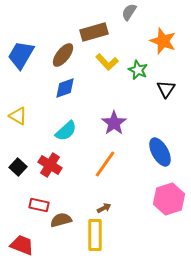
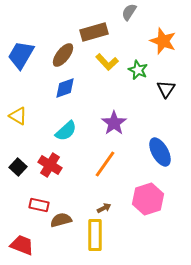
pink hexagon: moved 21 px left
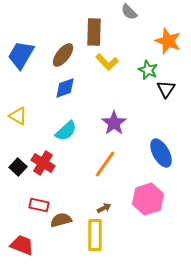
gray semicircle: rotated 78 degrees counterclockwise
brown rectangle: rotated 72 degrees counterclockwise
orange star: moved 5 px right
green star: moved 10 px right
blue ellipse: moved 1 px right, 1 px down
red cross: moved 7 px left, 2 px up
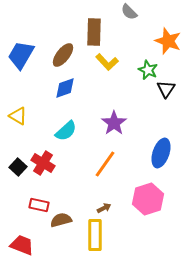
blue ellipse: rotated 48 degrees clockwise
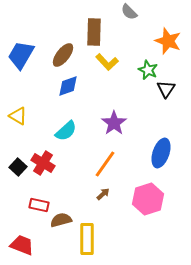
blue diamond: moved 3 px right, 2 px up
brown arrow: moved 1 px left, 14 px up; rotated 16 degrees counterclockwise
yellow rectangle: moved 8 px left, 4 px down
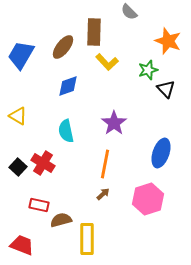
brown ellipse: moved 8 px up
green star: rotated 30 degrees clockwise
black triangle: rotated 18 degrees counterclockwise
cyan semicircle: rotated 120 degrees clockwise
orange line: rotated 24 degrees counterclockwise
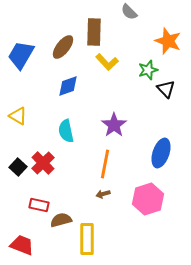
purple star: moved 2 px down
red cross: rotated 15 degrees clockwise
brown arrow: rotated 152 degrees counterclockwise
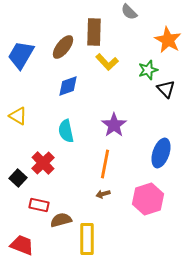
orange star: moved 1 px up; rotated 8 degrees clockwise
black square: moved 11 px down
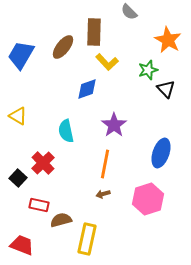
blue diamond: moved 19 px right, 3 px down
yellow rectangle: rotated 12 degrees clockwise
